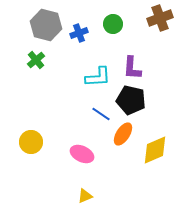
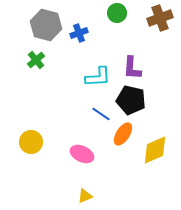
green circle: moved 4 px right, 11 px up
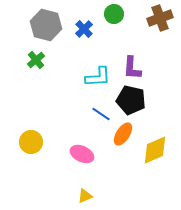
green circle: moved 3 px left, 1 px down
blue cross: moved 5 px right, 4 px up; rotated 24 degrees counterclockwise
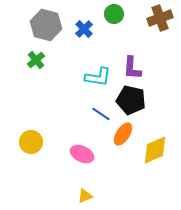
cyan L-shape: rotated 12 degrees clockwise
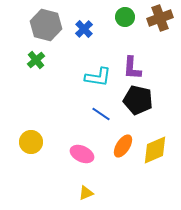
green circle: moved 11 px right, 3 px down
black pentagon: moved 7 px right
orange ellipse: moved 12 px down
yellow triangle: moved 1 px right, 3 px up
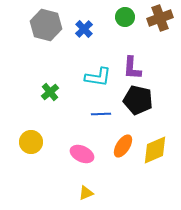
green cross: moved 14 px right, 32 px down
blue line: rotated 36 degrees counterclockwise
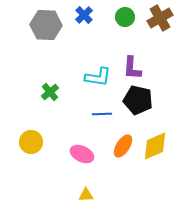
brown cross: rotated 10 degrees counterclockwise
gray hexagon: rotated 12 degrees counterclockwise
blue cross: moved 14 px up
blue line: moved 1 px right
yellow diamond: moved 4 px up
yellow triangle: moved 2 px down; rotated 21 degrees clockwise
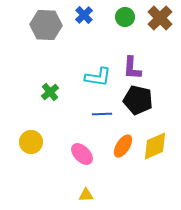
brown cross: rotated 15 degrees counterclockwise
pink ellipse: rotated 20 degrees clockwise
